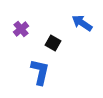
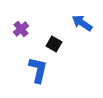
black square: moved 1 px right, 1 px down
blue L-shape: moved 2 px left, 2 px up
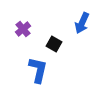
blue arrow: rotated 100 degrees counterclockwise
purple cross: moved 2 px right
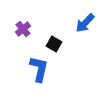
blue arrow: moved 3 px right; rotated 20 degrees clockwise
blue L-shape: moved 1 px right, 1 px up
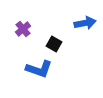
blue arrow: rotated 145 degrees counterclockwise
blue L-shape: rotated 96 degrees clockwise
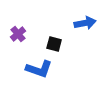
purple cross: moved 5 px left, 5 px down
black square: rotated 14 degrees counterclockwise
